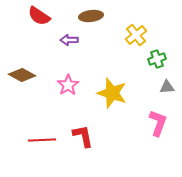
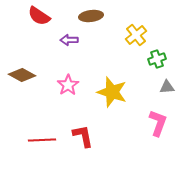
yellow star: moved 1 px up
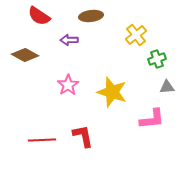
brown diamond: moved 3 px right, 20 px up
pink L-shape: moved 6 px left, 4 px up; rotated 64 degrees clockwise
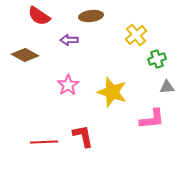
red line: moved 2 px right, 2 px down
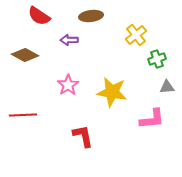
yellow star: rotated 8 degrees counterclockwise
red line: moved 21 px left, 27 px up
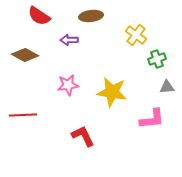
yellow cross: rotated 15 degrees counterclockwise
pink star: rotated 25 degrees clockwise
red L-shape: rotated 15 degrees counterclockwise
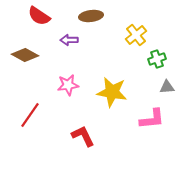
yellow cross: rotated 15 degrees clockwise
red line: moved 7 px right; rotated 52 degrees counterclockwise
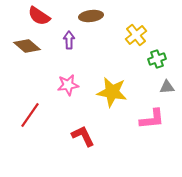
purple arrow: rotated 90 degrees clockwise
brown diamond: moved 2 px right, 9 px up; rotated 12 degrees clockwise
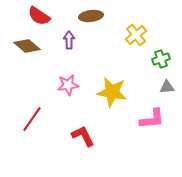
green cross: moved 4 px right
red line: moved 2 px right, 4 px down
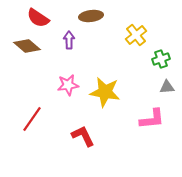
red semicircle: moved 1 px left, 2 px down
yellow star: moved 7 px left
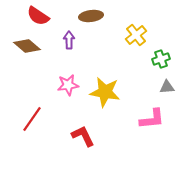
red semicircle: moved 2 px up
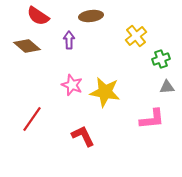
yellow cross: moved 1 px down
pink star: moved 4 px right; rotated 30 degrees clockwise
